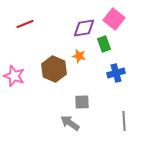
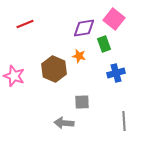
gray arrow: moved 6 px left; rotated 30 degrees counterclockwise
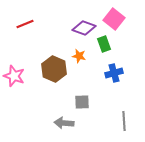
purple diamond: rotated 30 degrees clockwise
blue cross: moved 2 px left
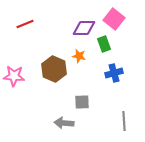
purple diamond: rotated 20 degrees counterclockwise
pink star: rotated 15 degrees counterclockwise
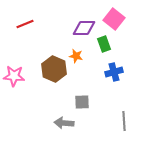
orange star: moved 3 px left
blue cross: moved 1 px up
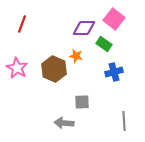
red line: moved 3 px left; rotated 48 degrees counterclockwise
green rectangle: rotated 35 degrees counterclockwise
pink star: moved 3 px right, 8 px up; rotated 25 degrees clockwise
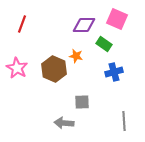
pink square: moved 3 px right; rotated 15 degrees counterclockwise
purple diamond: moved 3 px up
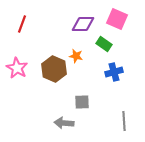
purple diamond: moved 1 px left, 1 px up
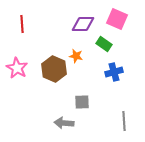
red line: rotated 24 degrees counterclockwise
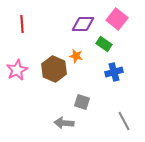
pink square: rotated 15 degrees clockwise
pink star: moved 2 px down; rotated 15 degrees clockwise
gray square: rotated 21 degrees clockwise
gray line: rotated 24 degrees counterclockwise
